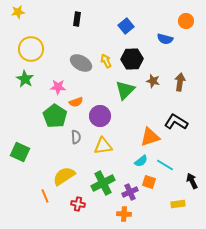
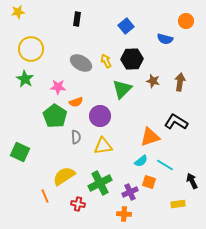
green triangle: moved 3 px left, 1 px up
green cross: moved 3 px left
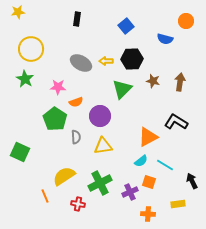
yellow arrow: rotated 64 degrees counterclockwise
green pentagon: moved 3 px down
orange triangle: moved 2 px left; rotated 10 degrees counterclockwise
orange cross: moved 24 px right
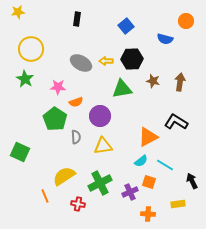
green triangle: rotated 35 degrees clockwise
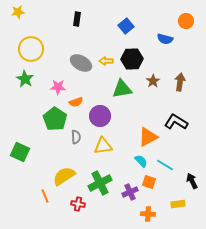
brown star: rotated 24 degrees clockwise
cyan semicircle: rotated 96 degrees counterclockwise
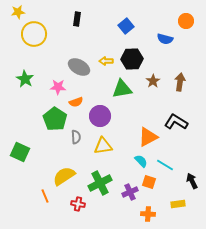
yellow circle: moved 3 px right, 15 px up
gray ellipse: moved 2 px left, 4 px down
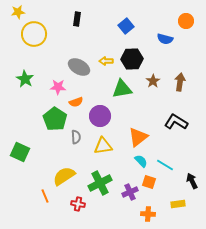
orange triangle: moved 10 px left; rotated 10 degrees counterclockwise
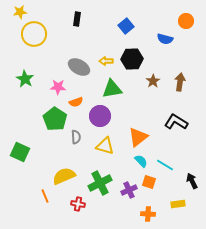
yellow star: moved 2 px right
green triangle: moved 10 px left
yellow triangle: moved 2 px right; rotated 24 degrees clockwise
yellow semicircle: rotated 10 degrees clockwise
purple cross: moved 1 px left, 2 px up
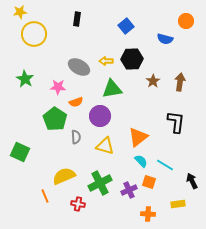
black L-shape: rotated 65 degrees clockwise
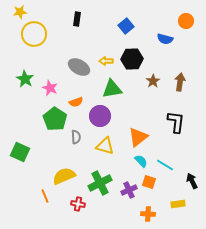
pink star: moved 8 px left, 1 px down; rotated 21 degrees clockwise
